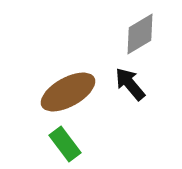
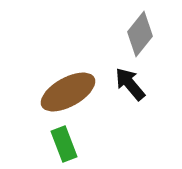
gray diamond: rotated 21 degrees counterclockwise
green rectangle: moved 1 px left; rotated 16 degrees clockwise
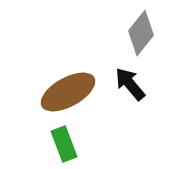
gray diamond: moved 1 px right, 1 px up
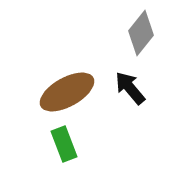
black arrow: moved 4 px down
brown ellipse: moved 1 px left
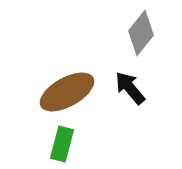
green rectangle: moved 2 px left; rotated 36 degrees clockwise
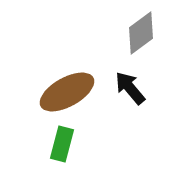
gray diamond: rotated 15 degrees clockwise
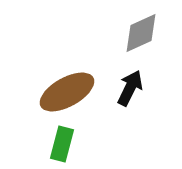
gray diamond: rotated 12 degrees clockwise
black arrow: rotated 66 degrees clockwise
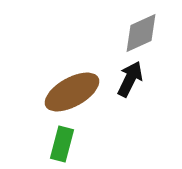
black arrow: moved 9 px up
brown ellipse: moved 5 px right
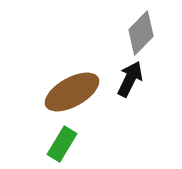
gray diamond: rotated 21 degrees counterclockwise
green rectangle: rotated 16 degrees clockwise
